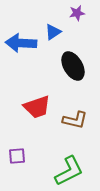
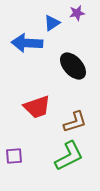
blue triangle: moved 1 px left, 9 px up
blue arrow: moved 6 px right
black ellipse: rotated 12 degrees counterclockwise
brown L-shape: moved 2 px down; rotated 30 degrees counterclockwise
purple square: moved 3 px left
green L-shape: moved 15 px up
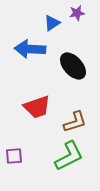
blue arrow: moved 3 px right, 6 px down
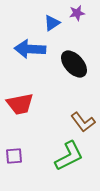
black ellipse: moved 1 px right, 2 px up
red trapezoid: moved 17 px left, 3 px up; rotated 8 degrees clockwise
brown L-shape: moved 8 px right; rotated 70 degrees clockwise
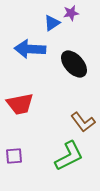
purple star: moved 6 px left
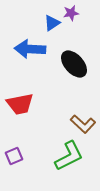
brown L-shape: moved 2 px down; rotated 10 degrees counterclockwise
purple square: rotated 18 degrees counterclockwise
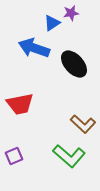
blue arrow: moved 4 px right, 1 px up; rotated 16 degrees clockwise
green L-shape: rotated 68 degrees clockwise
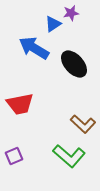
blue triangle: moved 1 px right, 1 px down
blue arrow: rotated 12 degrees clockwise
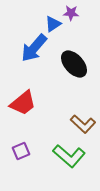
purple star: rotated 14 degrees clockwise
blue arrow: rotated 80 degrees counterclockwise
red trapezoid: moved 3 px right, 1 px up; rotated 28 degrees counterclockwise
purple square: moved 7 px right, 5 px up
